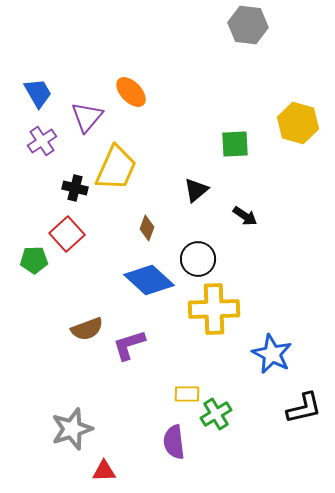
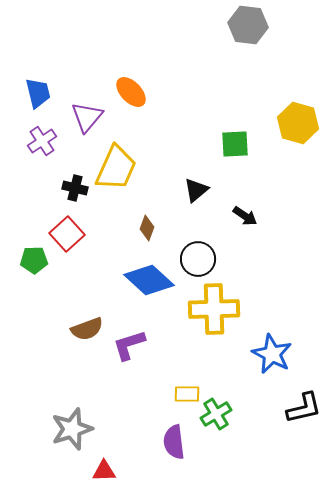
blue trapezoid: rotated 16 degrees clockwise
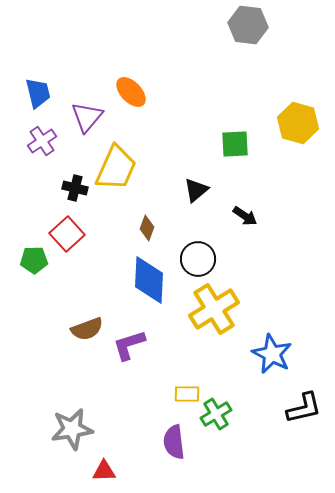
blue diamond: rotated 51 degrees clockwise
yellow cross: rotated 30 degrees counterclockwise
gray star: rotated 9 degrees clockwise
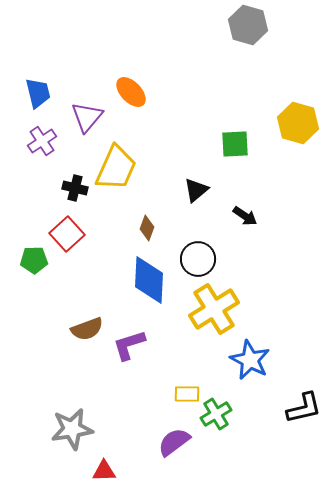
gray hexagon: rotated 9 degrees clockwise
blue star: moved 22 px left, 6 px down
purple semicircle: rotated 60 degrees clockwise
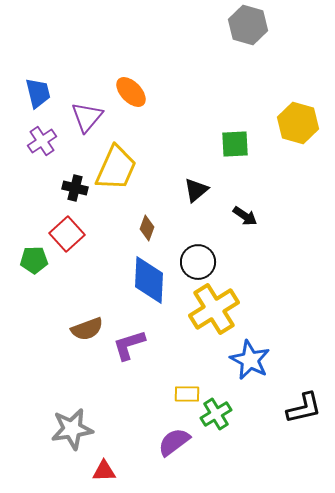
black circle: moved 3 px down
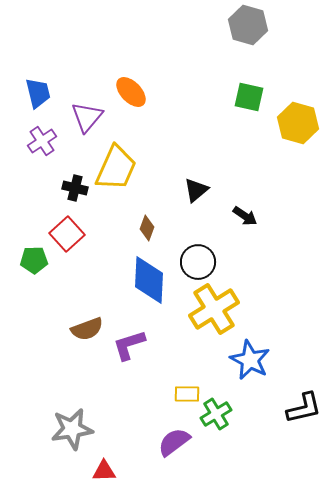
green square: moved 14 px right, 47 px up; rotated 16 degrees clockwise
